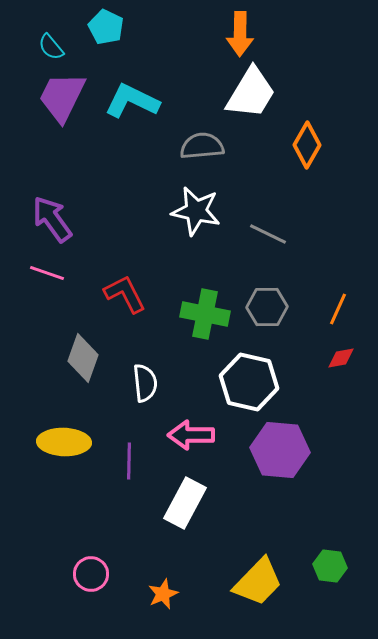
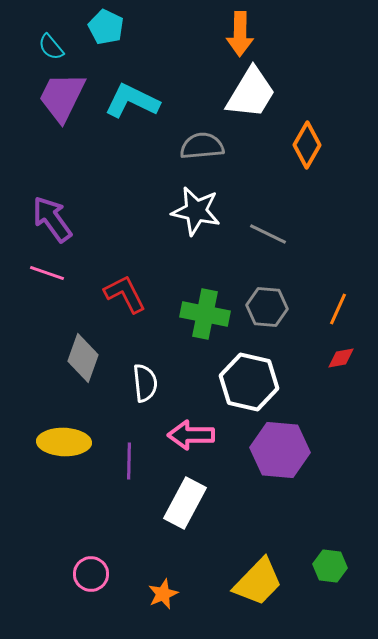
gray hexagon: rotated 6 degrees clockwise
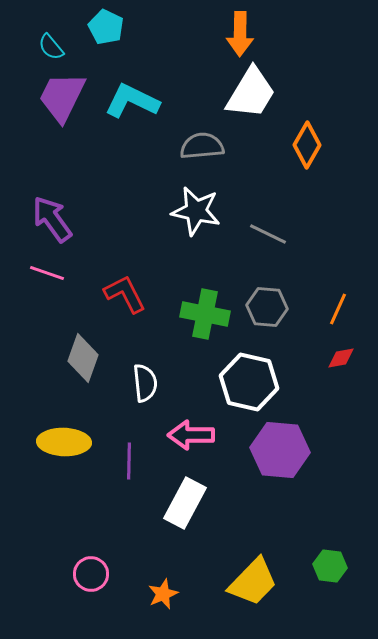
yellow trapezoid: moved 5 px left
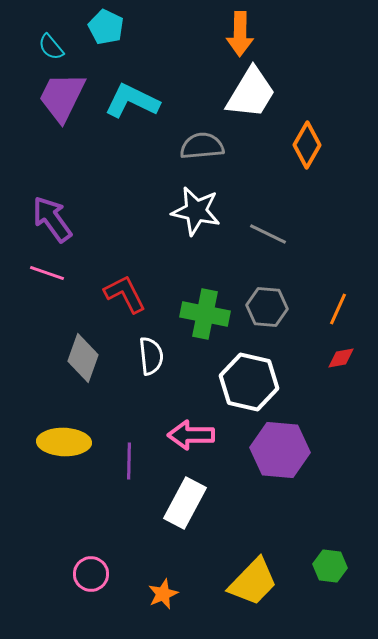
white semicircle: moved 6 px right, 27 px up
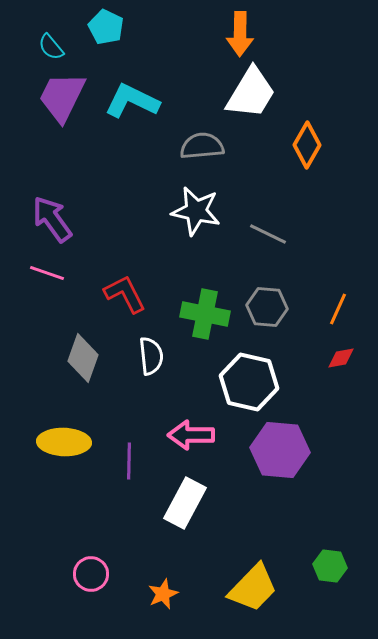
yellow trapezoid: moved 6 px down
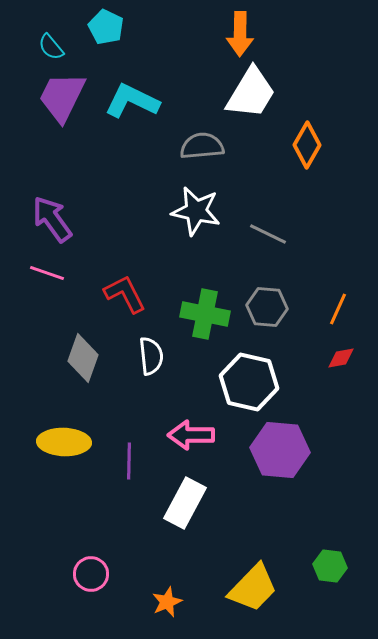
orange star: moved 4 px right, 8 px down
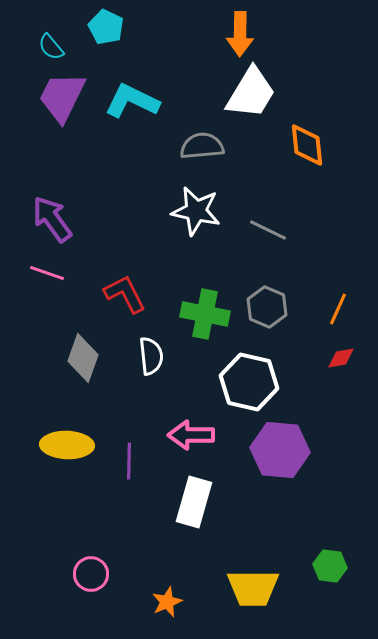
orange diamond: rotated 36 degrees counterclockwise
gray line: moved 4 px up
gray hexagon: rotated 18 degrees clockwise
yellow ellipse: moved 3 px right, 3 px down
white rectangle: moved 9 px right, 1 px up; rotated 12 degrees counterclockwise
yellow trapezoid: rotated 46 degrees clockwise
